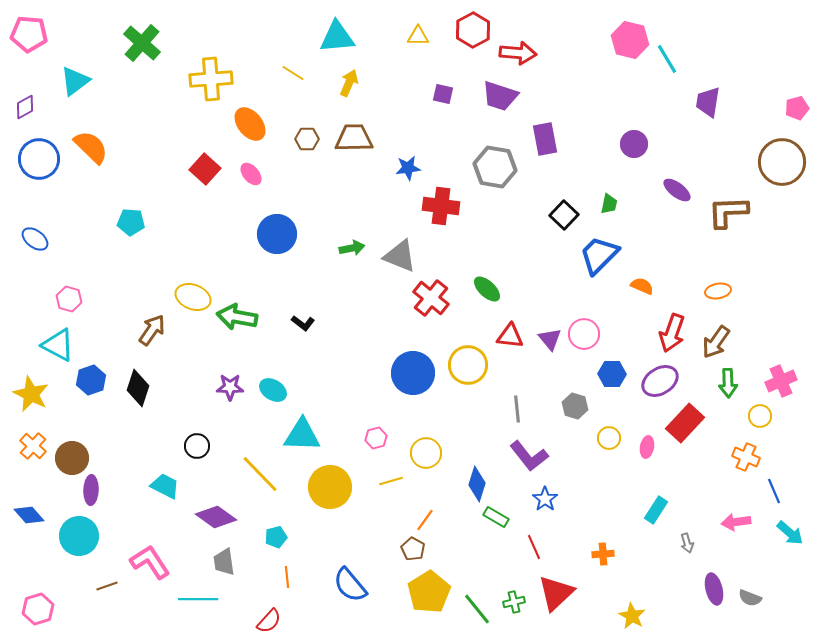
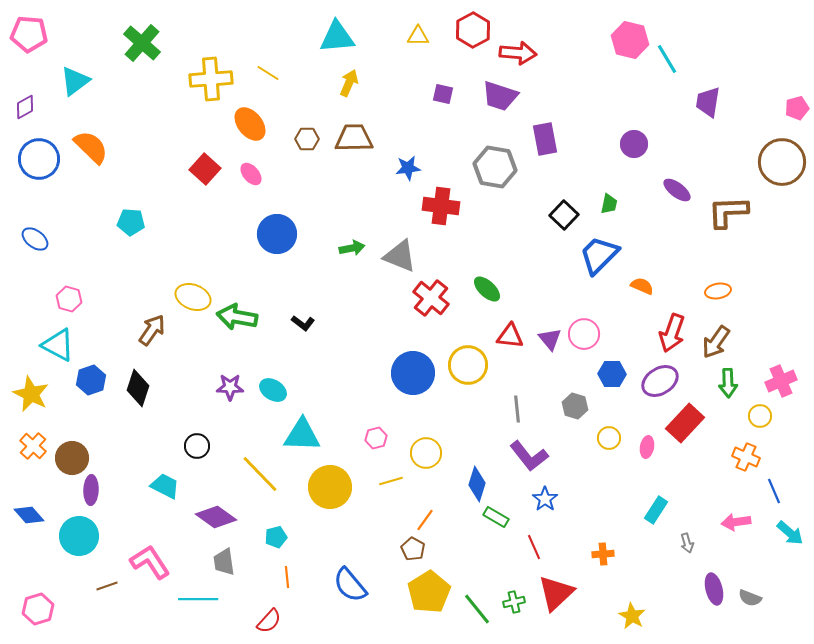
yellow line at (293, 73): moved 25 px left
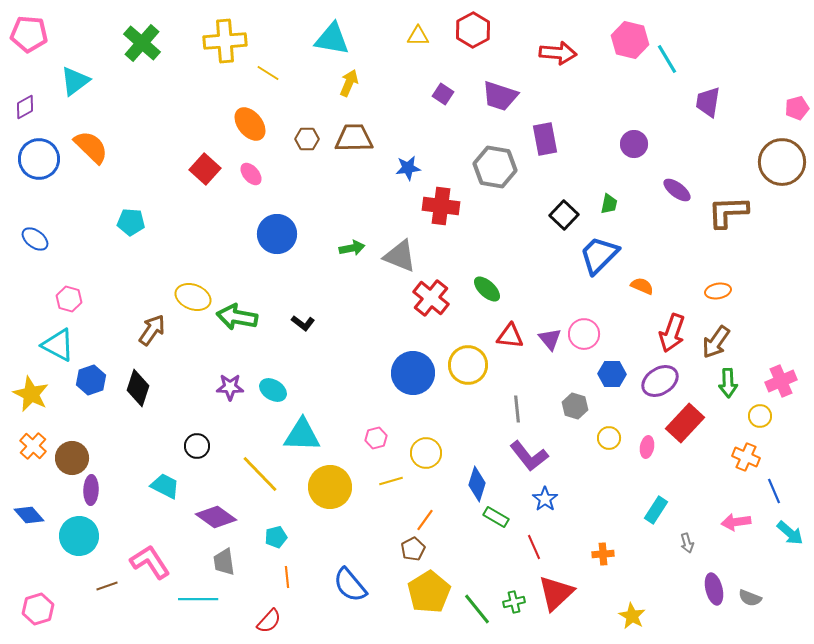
cyan triangle at (337, 37): moved 5 px left, 2 px down; rotated 15 degrees clockwise
red arrow at (518, 53): moved 40 px right
yellow cross at (211, 79): moved 14 px right, 38 px up
purple square at (443, 94): rotated 20 degrees clockwise
brown pentagon at (413, 549): rotated 15 degrees clockwise
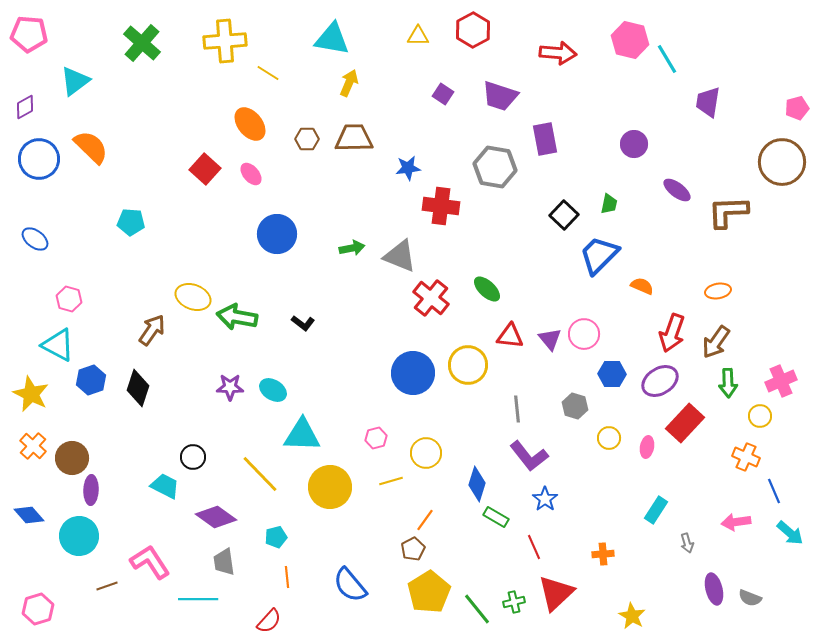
black circle at (197, 446): moved 4 px left, 11 px down
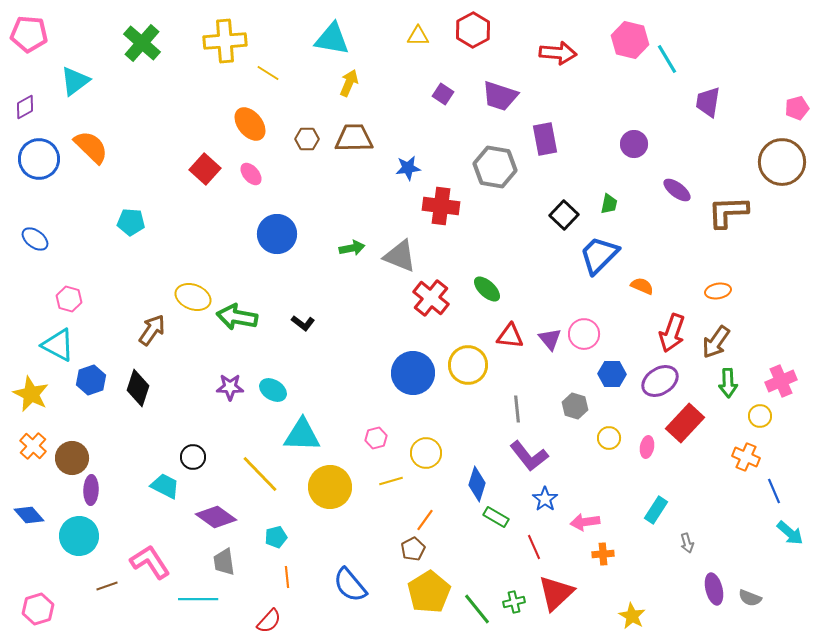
pink arrow at (736, 522): moved 151 px left
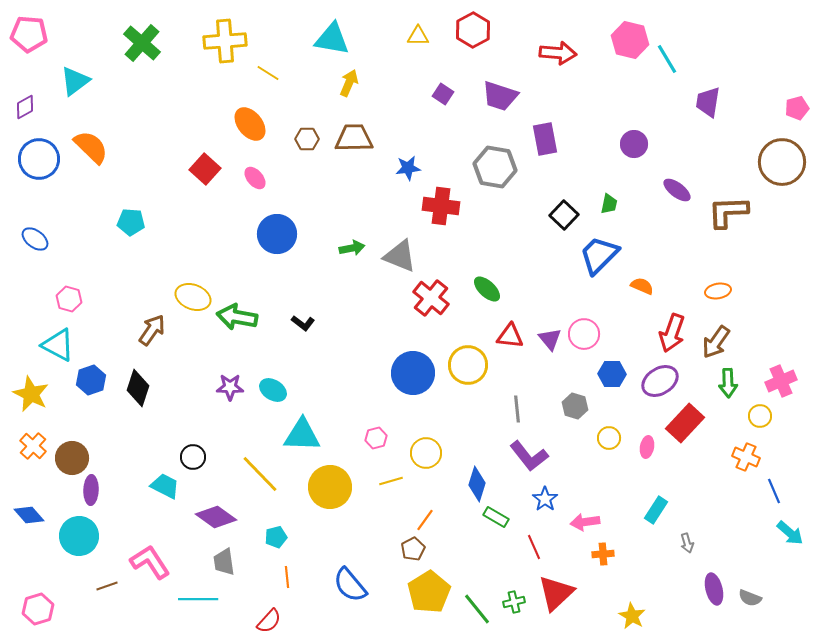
pink ellipse at (251, 174): moved 4 px right, 4 px down
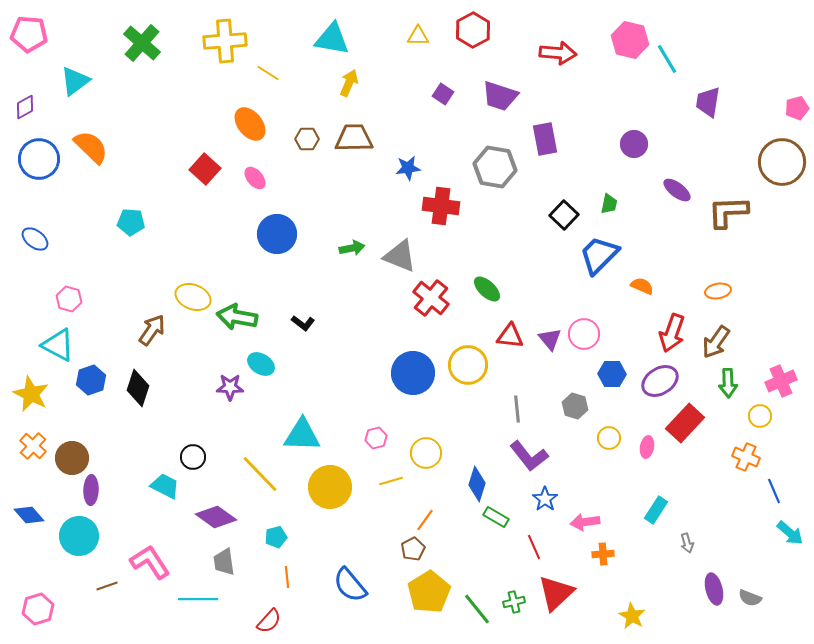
cyan ellipse at (273, 390): moved 12 px left, 26 px up
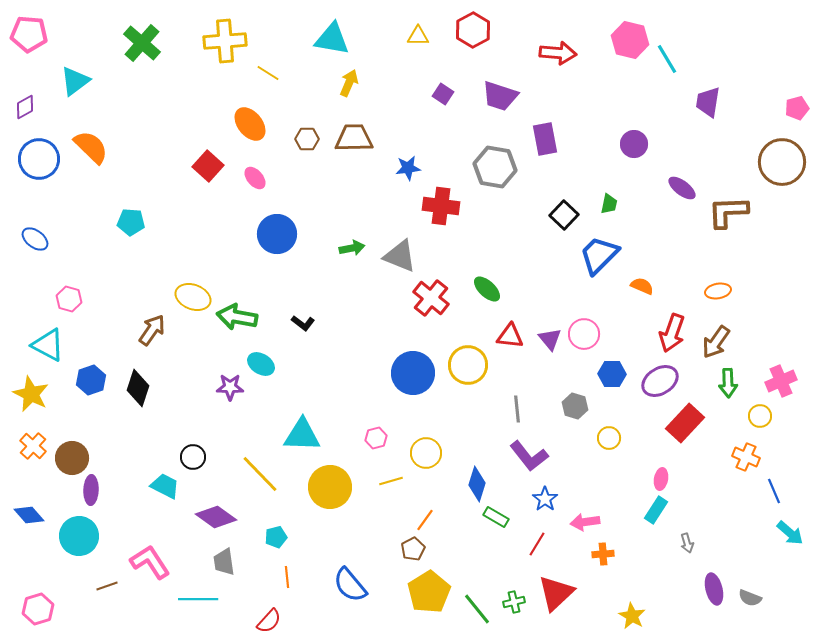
red square at (205, 169): moved 3 px right, 3 px up
purple ellipse at (677, 190): moved 5 px right, 2 px up
cyan triangle at (58, 345): moved 10 px left
pink ellipse at (647, 447): moved 14 px right, 32 px down
red line at (534, 547): moved 3 px right, 3 px up; rotated 55 degrees clockwise
